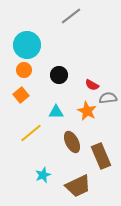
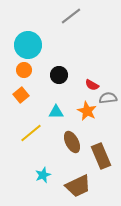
cyan circle: moved 1 px right
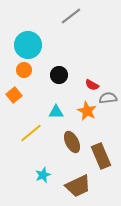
orange square: moved 7 px left
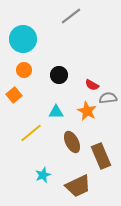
cyan circle: moved 5 px left, 6 px up
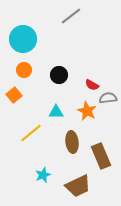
brown ellipse: rotated 20 degrees clockwise
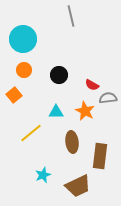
gray line: rotated 65 degrees counterclockwise
orange star: moved 2 px left
brown rectangle: moved 1 px left; rotated 30 degrees clockwise
